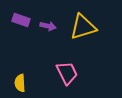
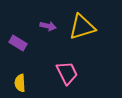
purple rectangle: moved 3 px left, 23 px down; rotated 12 degrees clockwise
yellow triangle: moved 1 px left
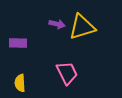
purple arrow: moved 9 px right, 2 px up
purple rectangle: rotated 30 degrees counterclockwise
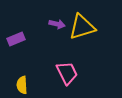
purple rectangle: moved 2 px left, 4 px up; rotated 24 degrees counterclockwise
yellow semicircle: moved 2 px right, 2 px down
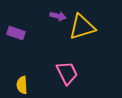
purple arrow: moved 1 px right, 8 px up
purple rectangle: moved 6 px up; rotated 42 degrees clockwise
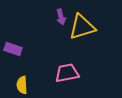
purple arrow: moved 3 px right, 1 px down; rotated 63 degrees clockwise
purple rectangle: moved 3 px left, 16 px down
pink trapezoid: rotated 75 degrees counterclockwise
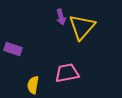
yellow triangle: rotated 32 degrees counterclockwise
yellow semicircle: moved 11 px right; rotated 12 degrees clockwise
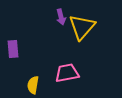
purple rectangle: rotated 66 degrees clockwise
